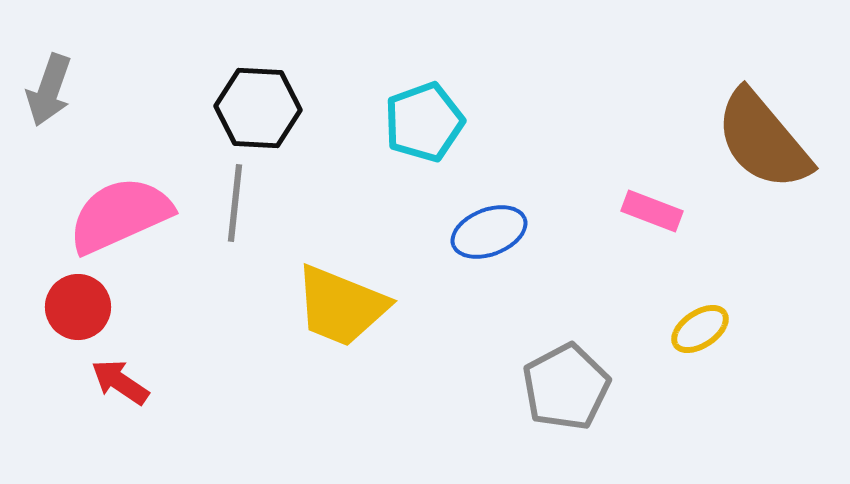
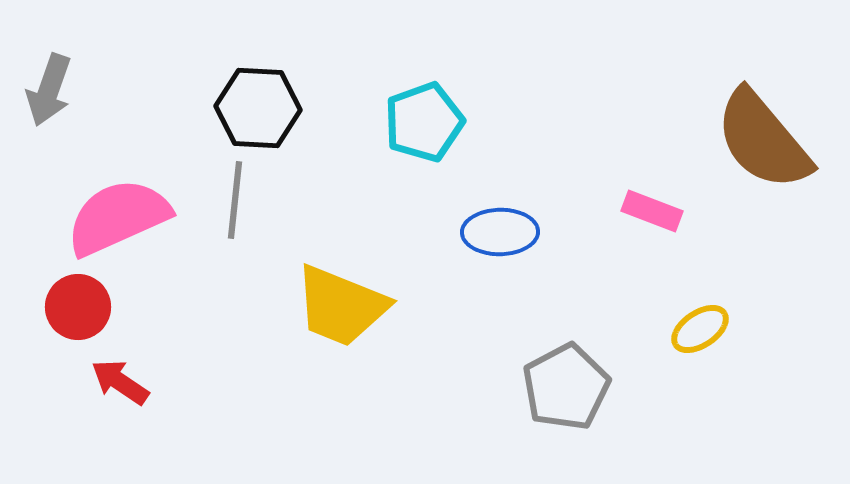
gray line: moved 3 px up
pink semicircle: moved 2 px left, 2 px down
blue ellipse: moved 11 px right; rotated 20 degrees clockwise
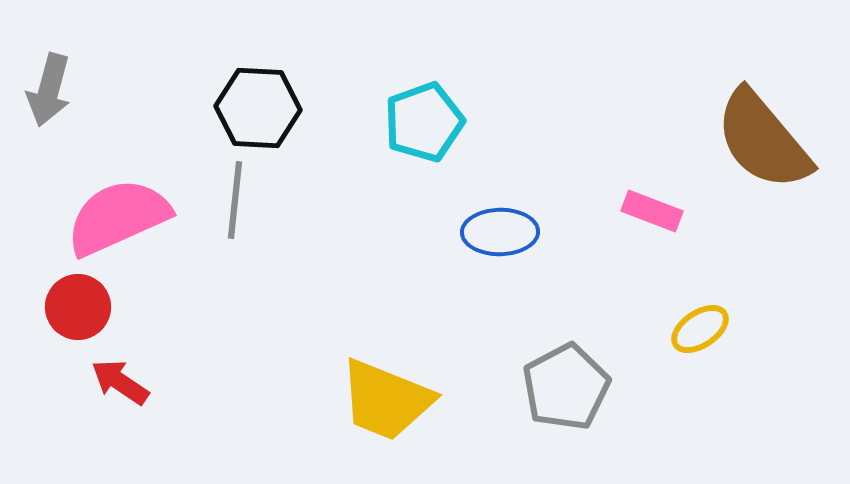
gray arrow: rotated 4 degrees counterclockwise
yellow trapezoid: moved 45 px right, 94 px down
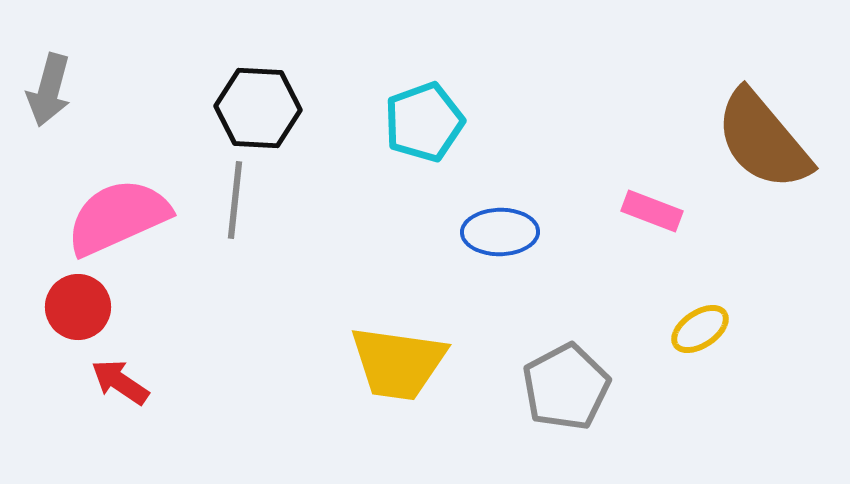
yellow trapezoid: moved 12 px right, 37 px up; rotated 14 degrees counterclockwise
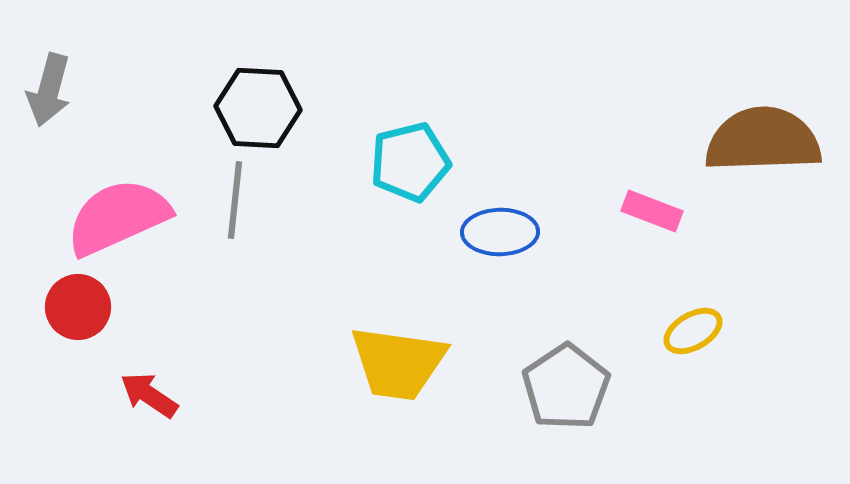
cyan pentagon: moved 14 px left, 40 px down; rotated 6 degrees clockwise
brown semicircle: rotated 128 degrees clockwise
yellow ellipse: moved 7 px left, 2 px down; rotated 4 degrees clockwise
red arrow: moved 29 px right, 13 px down
gray pentagon: rotated 6 degrees counterclockwise
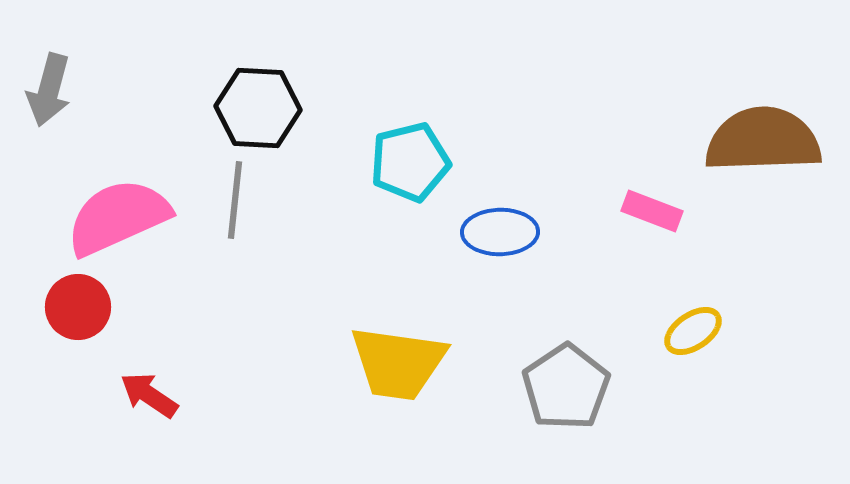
yellow ellipse: rotated 4 degrees counterclockwise
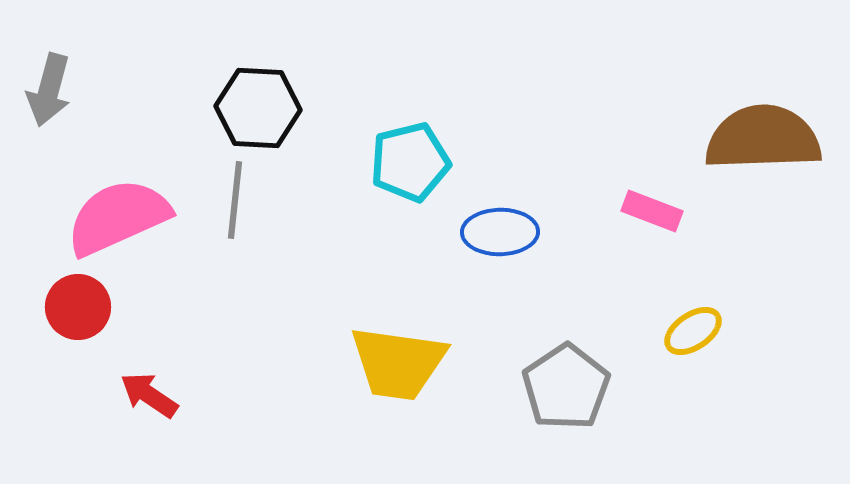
brown semicircle: moved 2 px up
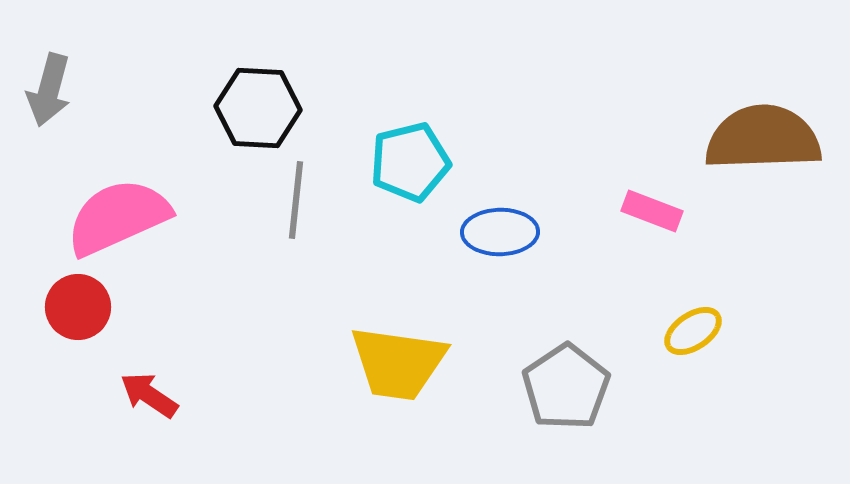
gray line: moved 61 px right
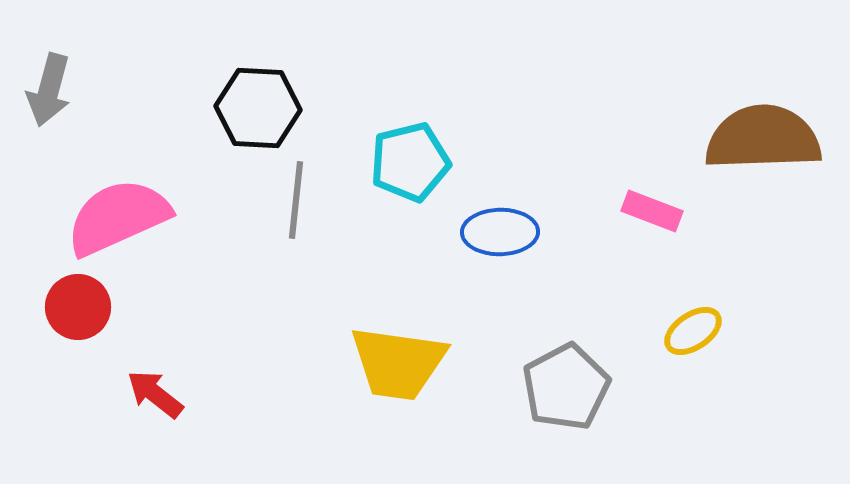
gray pentagon: rotated 6 degrees clockwise
red arrow: moved 6 px right, 1 px up; rotated 4 degrees clockwise
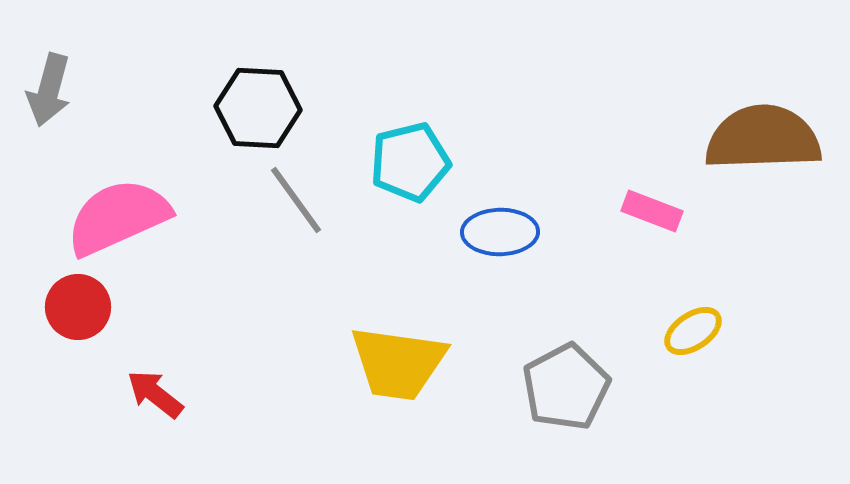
gray line: rotated 42 degrees counterclockwise
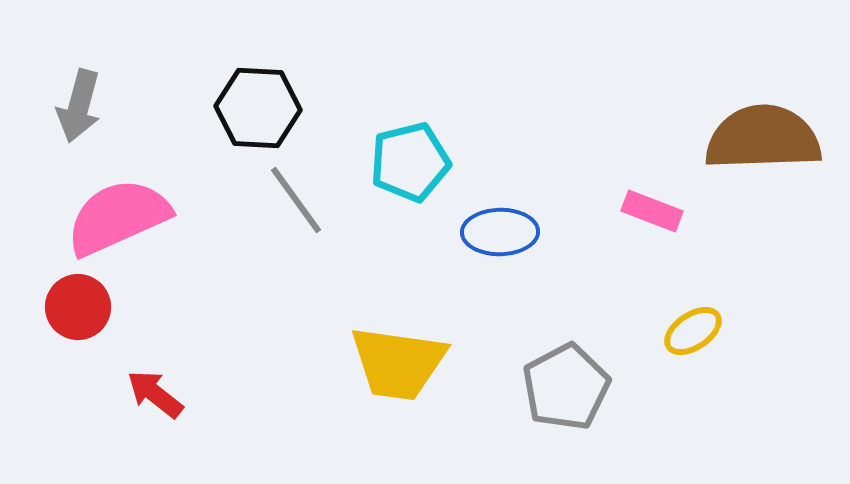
gray arrow: moved 30 px right, 16 px down
